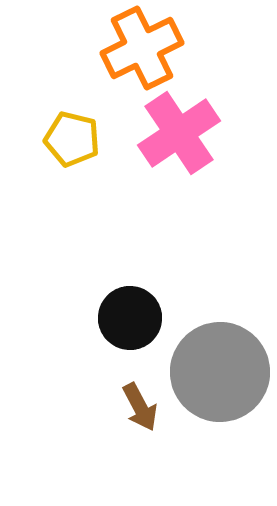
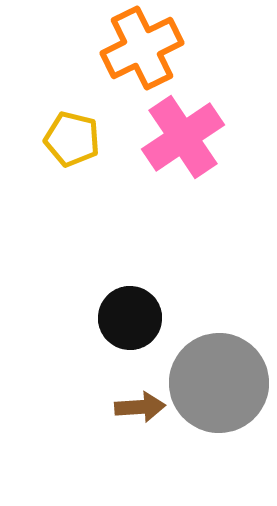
pink cross: moved 4 px right, 4 px down
gray circle: moved 1 px left, 11 px down
brown arrow: rotated 66 degrees counterclockwise
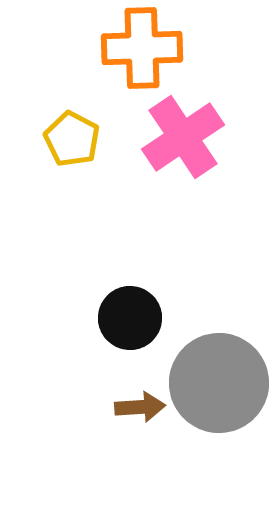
orange cross: rotated 24 degrees clockwise
yellow pentagon: rotated 14 degrees clockwise
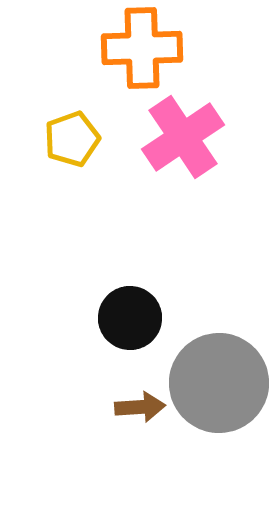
yellow pentagon: rotated 24 degrees clockwise
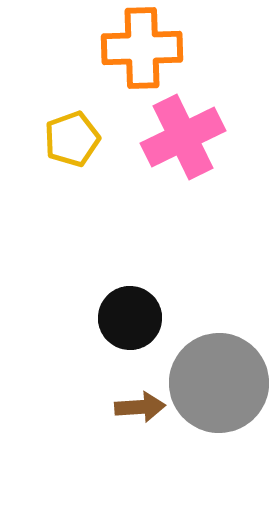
pink cross: rotated 8 degrees clockwise
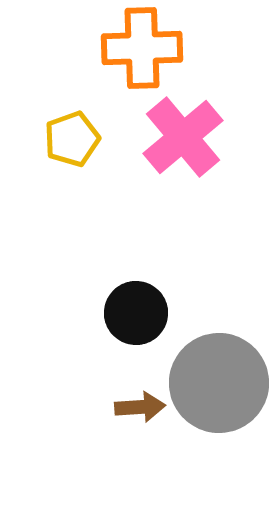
pink cross: rotated 14 degrees counterclockwise
black circle: moved 6 px right, 5 px up
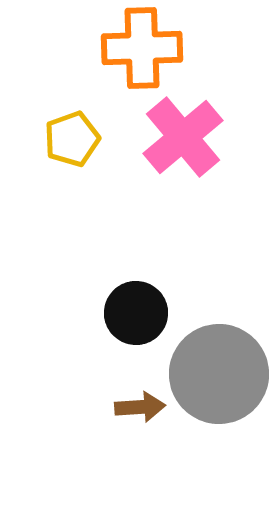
gray circle: moved 9 px up
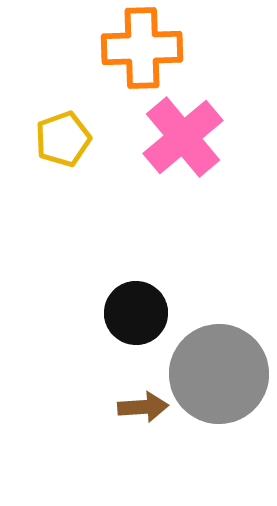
yellow pentagon: moved 9 px left
brown arrow: moved 3 px right
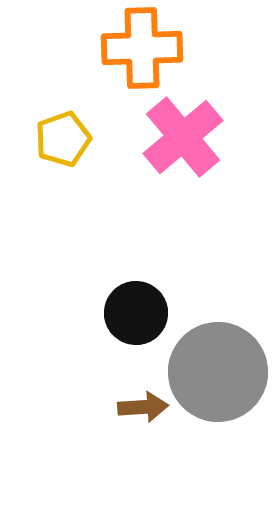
gray circle: moved 1 px left, 2 px up
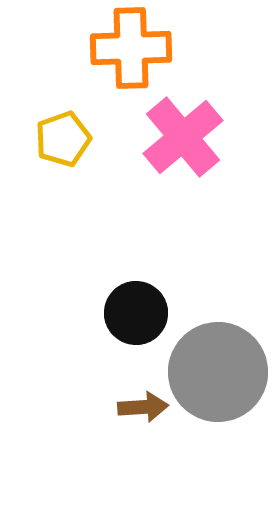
orange cross: moved 11 px left
